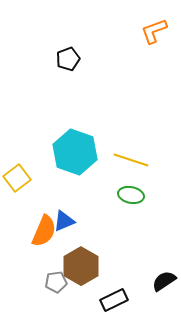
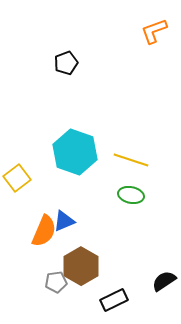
black pentagon: moved 2 px left, 4 px down
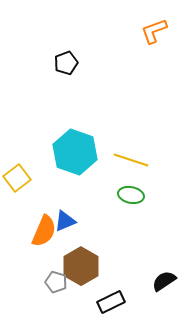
blue triangle: moved 1 px right
gray pentagon: rotated 25 degrees clockwise
black rectangle: moved 3 px left, 2 px down
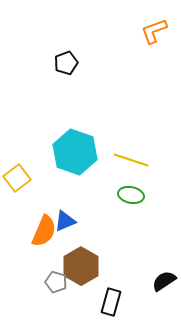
black rectangle: rotated 48 degrees counterclockwise
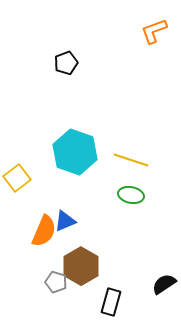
black semicircle: moved 3 px down
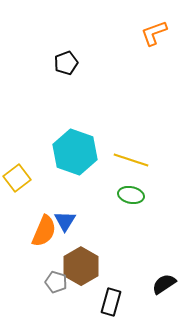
orange L-shape: moved 2 px down
blue triangle: rotated 35 degrees counterclockwise
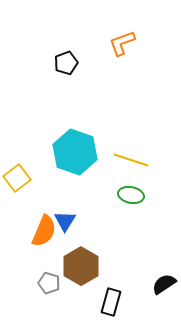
orange L-shape: moved 32 px left, 10 px down
gray pentagon: moved 7 px left, 1 px down
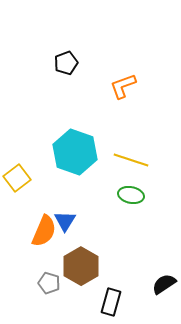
orange L-shape: moved 1 px right, 43 px down
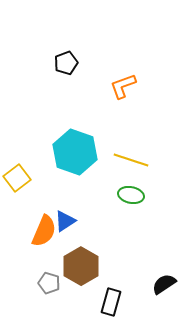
blue triangle: rotated 25 degrees clockwise
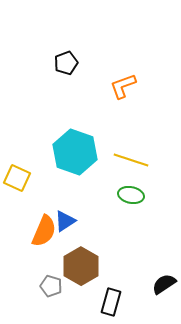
yellow square: rotated 28 degrees counterclockwise
gray pentagon: moved 2 px right, 3 px down
